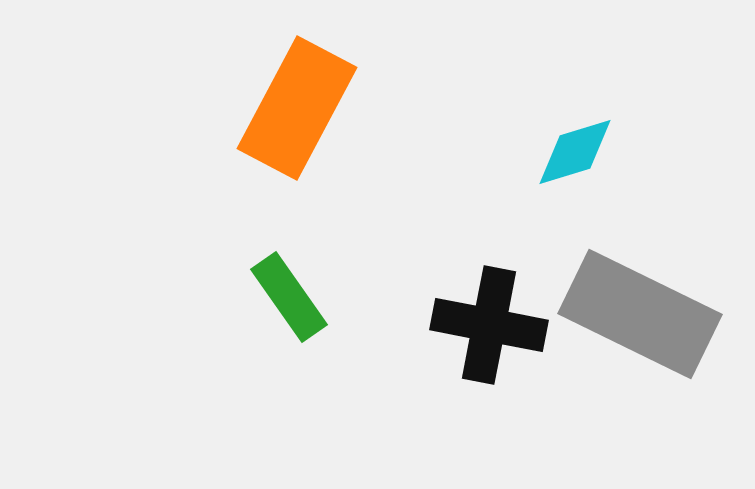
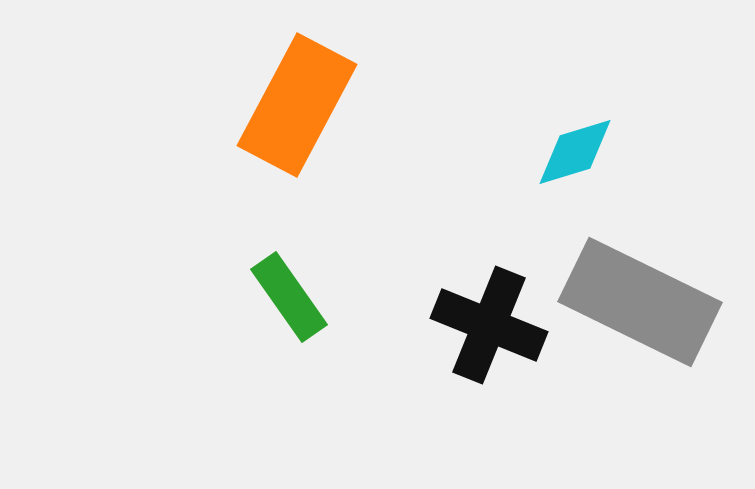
orange rectangle: moved 3 px up
gray rectangle: moved 12 px up
black cross: rotated 11 degrees clockwise
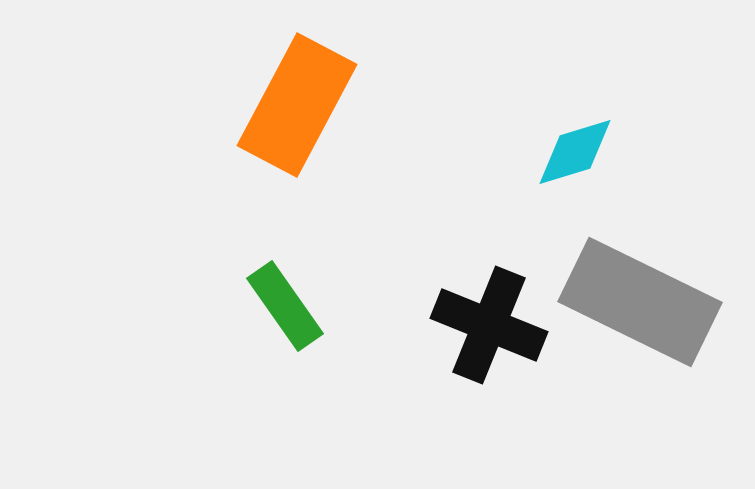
green rectangle: moved 4 px left, 9 px down
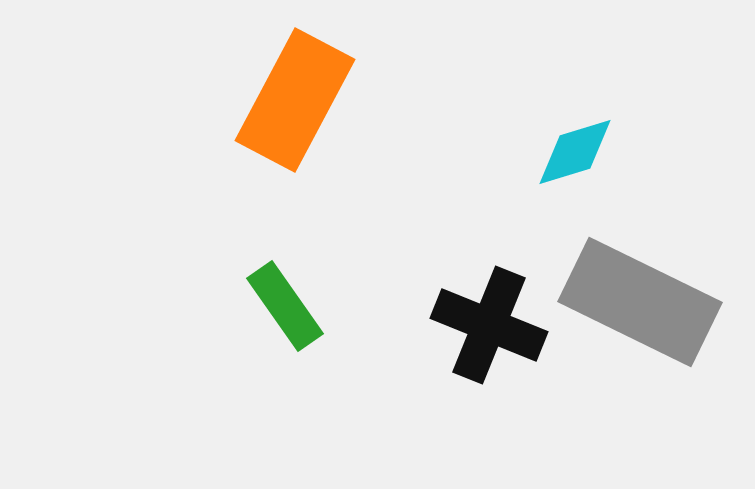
orange rectangle: moved 2 px left, 5 px up
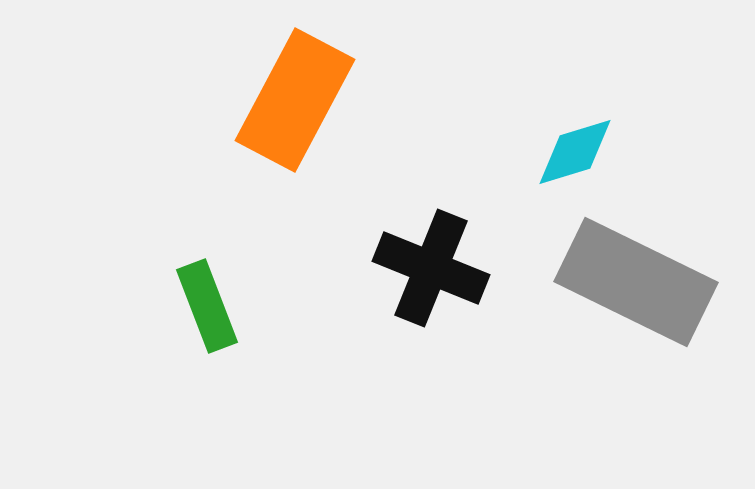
gray rectangle: moved 4 px left, 20 px up
green rectangle: moved 78 px left; rotated 14 degrees clockwise
black cross: moved 58 px left, 57 px up
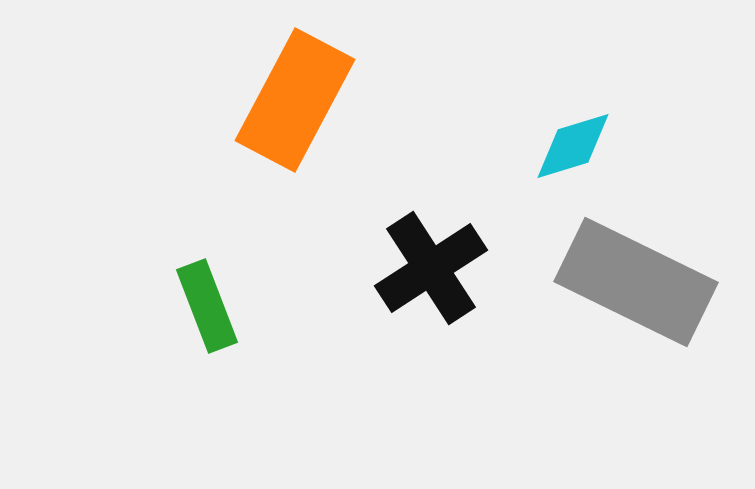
cyan diamond: moved 2 px left, 6 px up
black cross: rotated 35 degrees clockwise
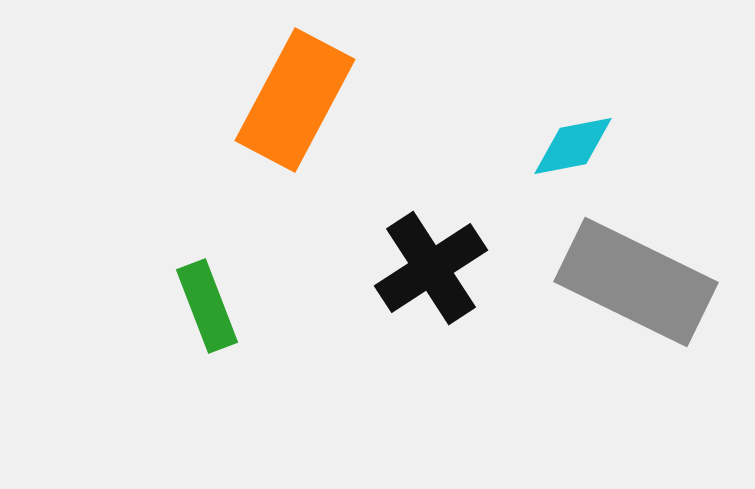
cyan diamond: rotated 6 degrees clockwise
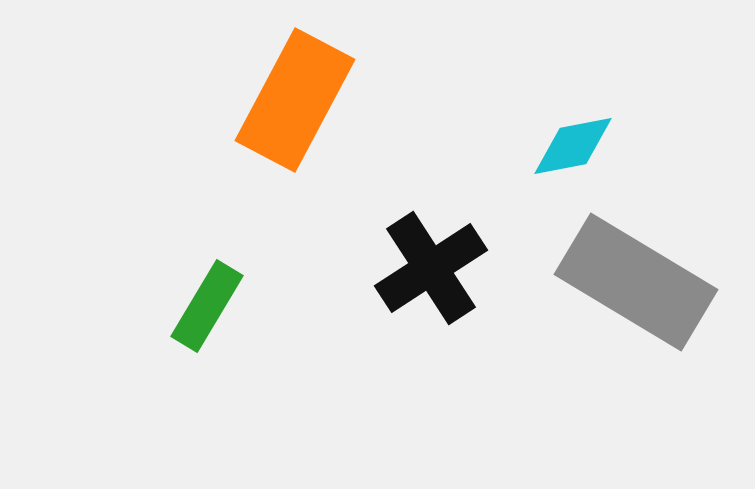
gray rectangle: rotated 5 degrees clockwise
green rectangle: rotated 52 degrees clockwise
